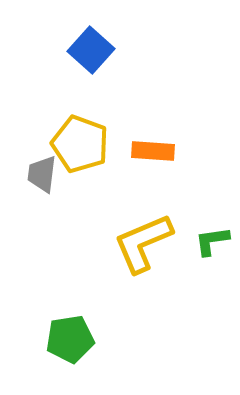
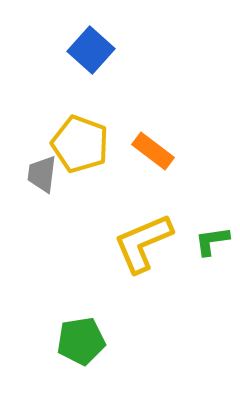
orange rectangle: rotated 33 degrees clockwise
green pentagon: moved 11 px right, 2 px down
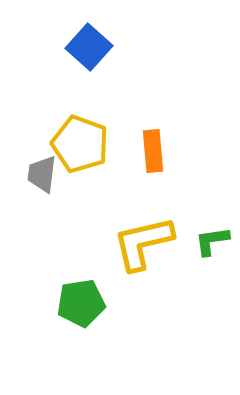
blue square: moved 2 px left, 3 px up
orange rectangle: rotated 48 degrees clockwise
yellow L-shape: rotated 10 degrees clockwise
green pentagon: moved 38 px up
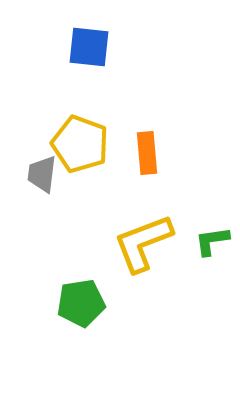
blue square: rotated 36 degrees counterclockwise
orange rectangle: moved 6 px left, 2 px down
yellow L-shape: rotated 8 degrees counterclockwise
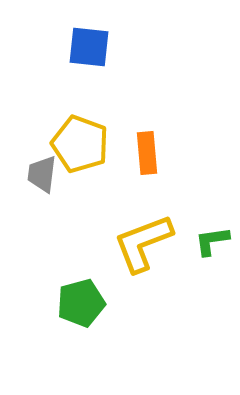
green pentagon: rotated 6 degrees counterclockwise
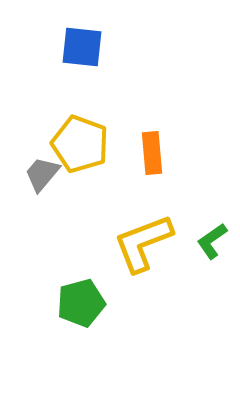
blue square: moved 7 px left
orange rectangle: moved 5 px right
gray trapezoid: rotated 33 degrees clockwise
green L-shape: rotated 27 degrees counterclockwise
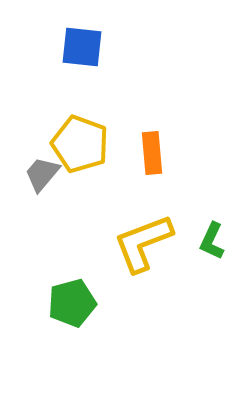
green L-shape: rotated 30 degrees counterclockwise
green pentagon: moved 9 px left
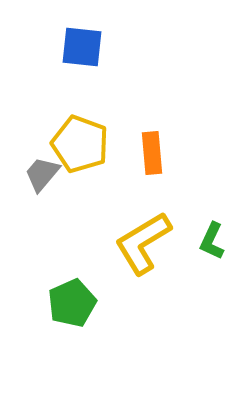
yellow L-shape: rotated 10 degrees counterclockwise
green pentagon: rotated 9 degrees counterclockwise
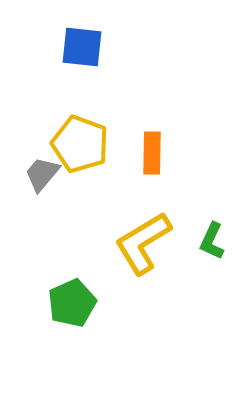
orange rectangle: rotated 6 degrees clockwise
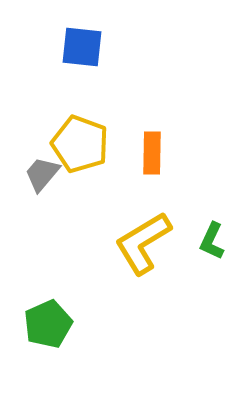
green pentagon: moved 24 px left, 21 px down
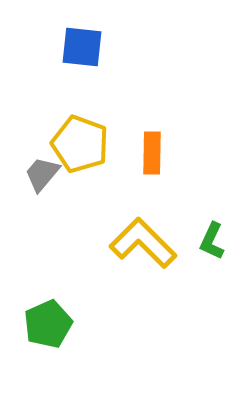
yellow L-shape: rotated 76 degrees clockwise
